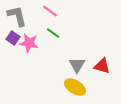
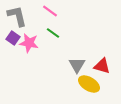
yellow ellipse: moved 14 px right, 3 px up
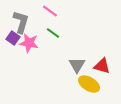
gray L-shape: moved 4 px right, 6 px down; rotated 30 degrees clockwise
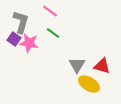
purple square: moved 1 px right, 1 px down
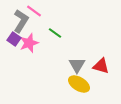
pink line: moved 16 px left
gray L-shape: moved 1 px up; rotated 15 degrees clockwise
green line: moved 2 px right
pink star: rotated 30 degrees counterclockwise
red triangle: moved 1 px left
yellow ellipse: moved 10 px left
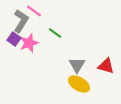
red triangle: moved 5 px right
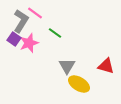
pink line: moved 1 px right, 2 px down
gray triangle: moved 10 px left, 1 px down
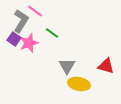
pink line: moved 2 px up
green line: moved 3 px left
yellow ellipse: rotated 20 degrees counterclockwise
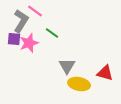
purple square: rotated 32 degrees counterclockwise
red triangle: moved 1 px left, 7 px down
